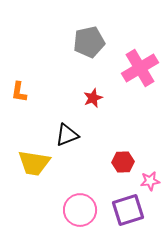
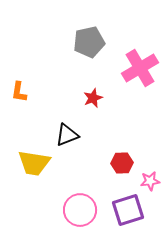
red hexagon: moved 1 px left, 1 px down
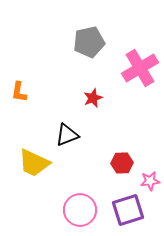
yellow trapezoid: rotated 16 degrees clockwise
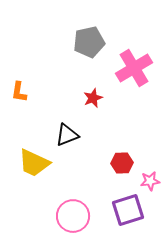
pink cross: moved 6 px left
pink circle: moved 7 px left, 6 px down
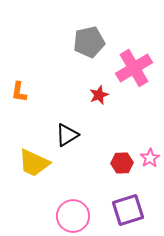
red star: moved 6 px right, 3 px up
black triangle: rotated 10 degrees counterclockwise
pink star: moved 23 px up; rotated 24 degrees counterclockwise
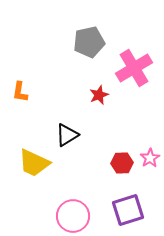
orange L-shape: moved 1 px right
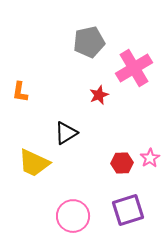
black triangle: moved 1 px left, 2 px up
